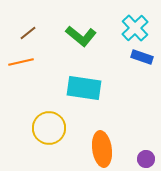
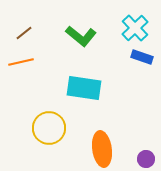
brown line: moved 4 px left
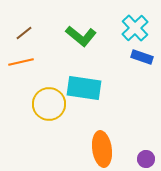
yellow circle: moved 24 px up
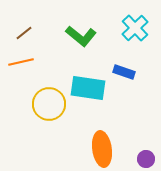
blue rectangle: moved 18 px left, 15 px down
cyan rectangle: moved 4 px right
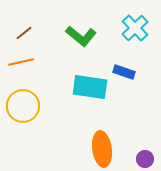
cyan rectangle: moved 2 px right, 1 px up
yellow circle: moved 26 px left, 2 px down
purple circle: moved 1 px left
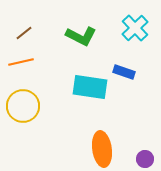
green L-shape: rotated 12 degrees counterclockwise
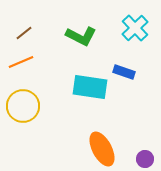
orange line: rotated 10 degrees counterclockwise
orange ellipse: rotated 20 degrees counterclockwise
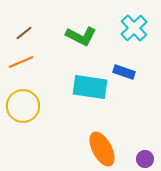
cyan cross: moved 1 px left
